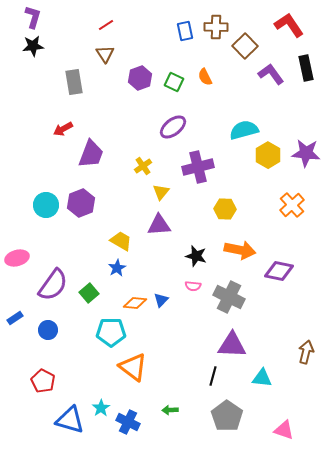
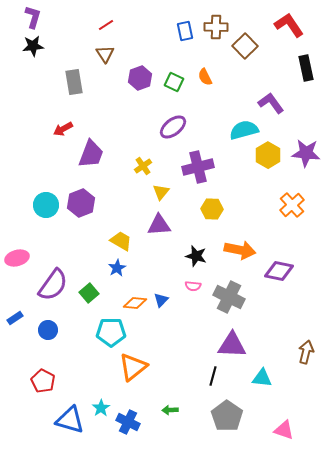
purple L-shape at (271, 74): moved 29 px down
yellow hexagon at (225, 209): moved 13 px left
orange triangle at (133, 367): rotated 44 degrees clockwise
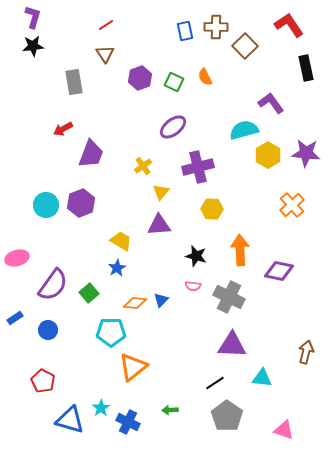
orange arrow at (240, 250): rotated 104 degrees counterclockwise
black line at (213, 376): moved 2 px right, 7 px down; rotated 42 degrees clockwise
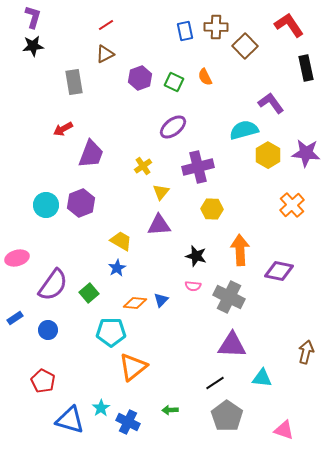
brown triangle at (105, 54): rotated 36 degrees clockwise
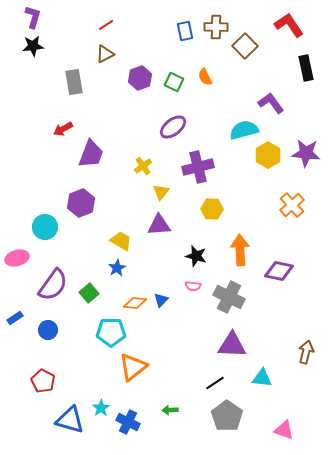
cyan circle at (46, 205): moved 1 px left, 22 px down
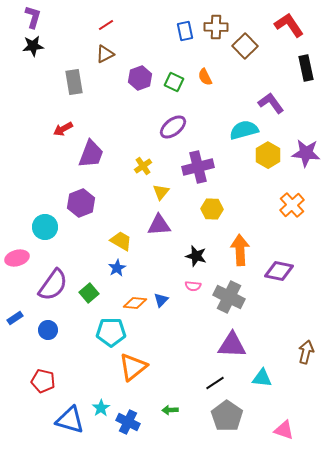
red pentagon at (43, 381): rotated 15 degrees counterclockwise
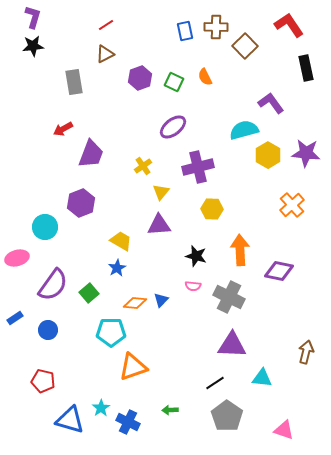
orange triangle at (133, 367): rotated 20 degrees clockwise
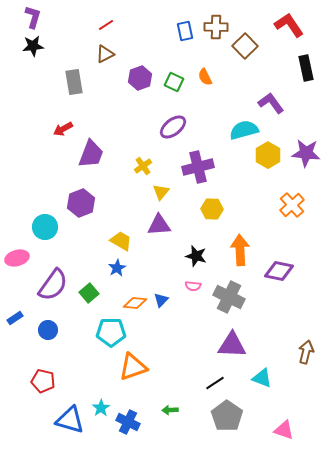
cyan triangle at (262, 378): rotated 15 degrees clockwise
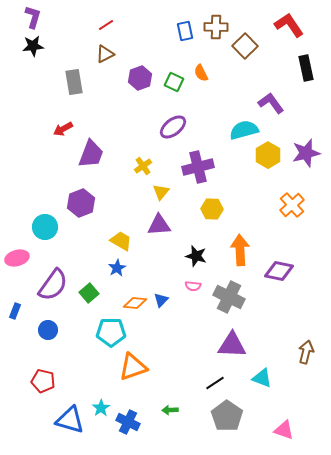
orange semicircle at (205, 77): moved 4 px left, 4 px up
purple star at (306, 153): rotated 20 degrees counterclockwise
blue rectangle at (15, 318): moved 7 px up; rotated 35 degrees counterclockwise
